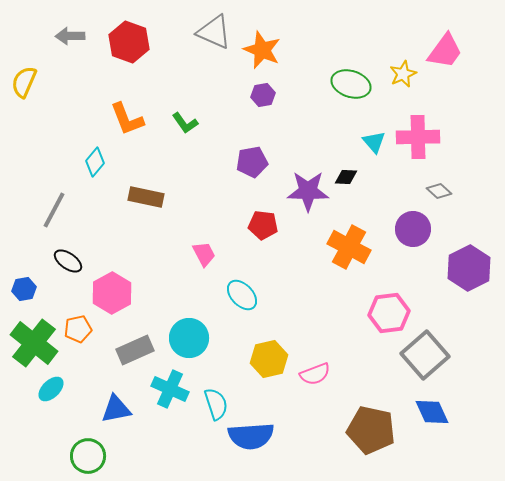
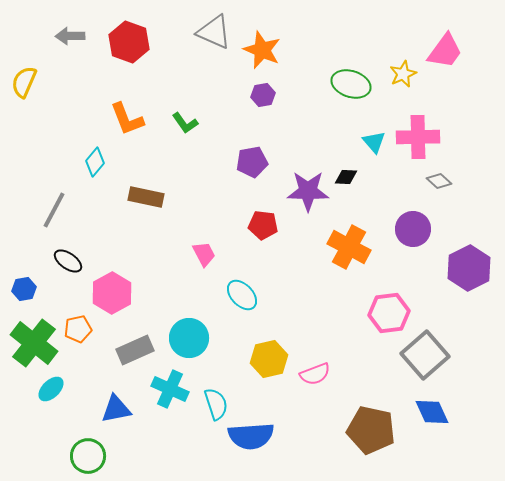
gray diamond at (439, 191): moved 10 px up
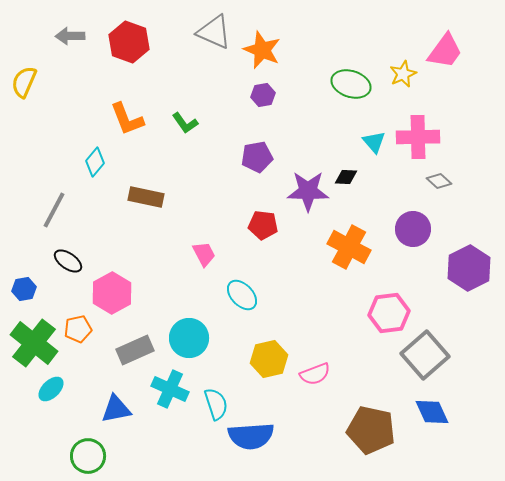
purple pentagon at (252, 162): moved 5 px right, 5 px up
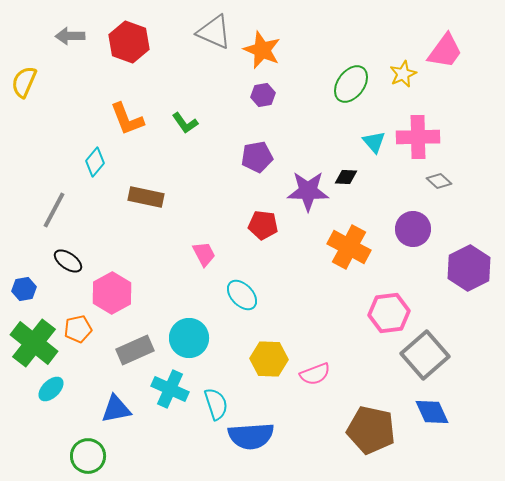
green ellipse at (351, 84): rotated 72 degrees counterclockwise
yellow hexagon at (269, 359): rotated 15 degrees clockwise
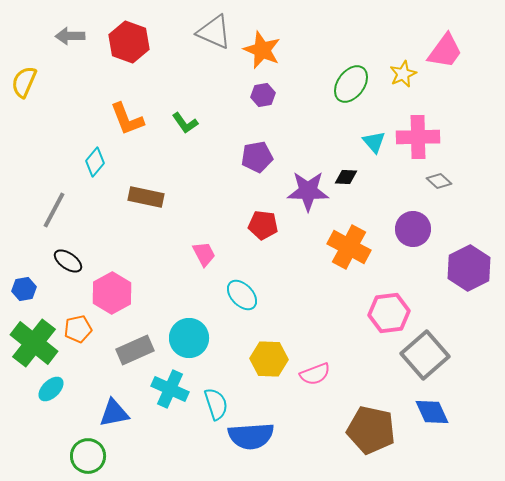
blue triangle at (116, 409): moved 2 px left, 4 px down
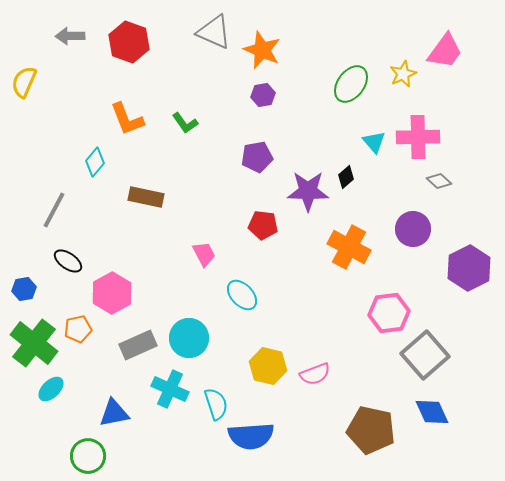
black diamond at (346, 177): rotated 45 degrees counterclockwise
gray rectangle at (135, 350): moved 3 px right, 5 px up
yellow hexagon at (269, 359): moved 1 px left, 7 px down; rotated 12 degrees clockwise
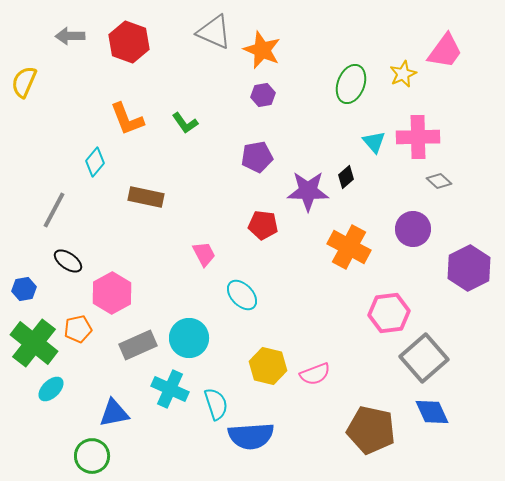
green ellipse at (351, 84): rotated 15 degrees counterclockwise
gray square at (425, 355): moved 1 px left, 3 px down
green circle at (88, 456): moved 4 px right
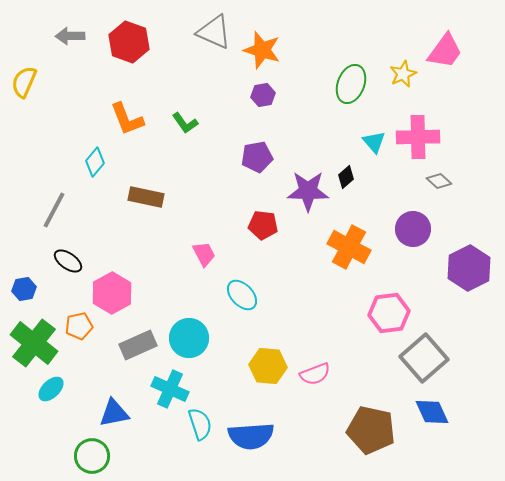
orange star at (262, 50): rotated 6 degrees counterclockwise
orange pentagon at (78, 329): moved 1 px right, 3 px up
yellow hexagon at (268, 366): rotated 9 degrees counterclockwise
cyan semicircle at (216, 404): moved 16 px left, 20 px down
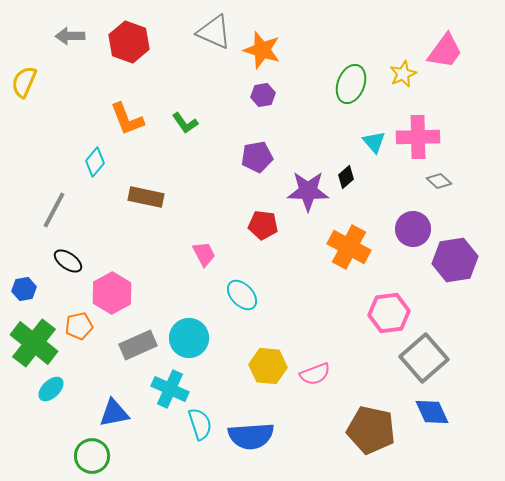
purple hexagon at (469, 268): moved 14 px left, 8 px up; rotated 18 degrees clockwise
